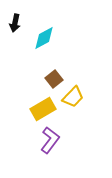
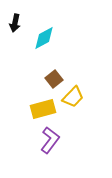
yellow rectangle: rotated 15 degrees clockwise
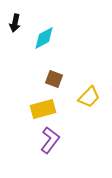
brown square: rotated 30 degrees counterclockwise
yellow trapezoid: moved 16 px right
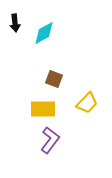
black arrow: rotated 18 degrees counterclockwise
cyan diamond: moved 5 px up
yellow trapezoid: moved 2 px left, 6 px down
yellow rectangle: rotated 15 degrees clockwise
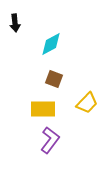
cyan diamond: moved 7 px right, 11 px down
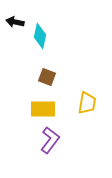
black arrow: moved 1 px up; rotated 108 degrees clockwise
cyan diamond: moved 11 px left, 8 px up; rotated 50 degrees counterclockwise
brown square: moved 7 px left, 2 px up
yellow trapezoid: rotated 35 degrees counterclockwise
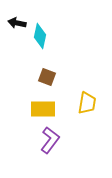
black arrow: moved 2 px right, 1 px down
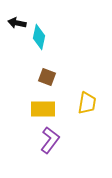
cyan diamond: moved 1 px left, 1 px down
